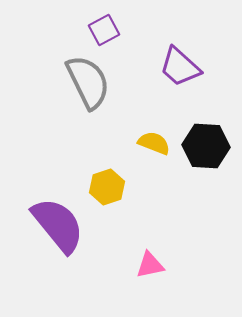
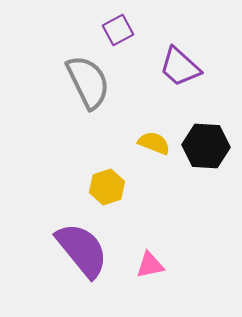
purple square: moved 14 px right
purple semicircle: moved 24 px right, 25 px down
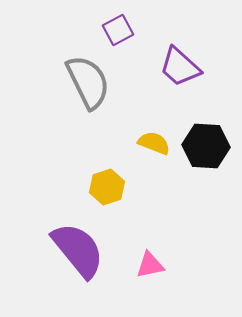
purple semicircle: moved 4 px left
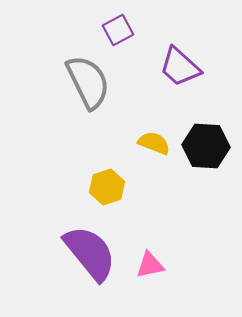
purple semicircle: moved 12 px right, 3 px down
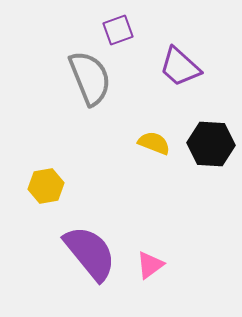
purple square: rotated 8 degrees clockwise
gray semicircle: moved 2 px right, 4 px up; rotated 4 degrees clockwise
black hexagon: moved 5 px right, 2 px up
yellow hexagon: moved 61 px left, 1 px up; rotated 8 degrees clockwise
pink triangle: rotated 24 degrees counterclockwise
